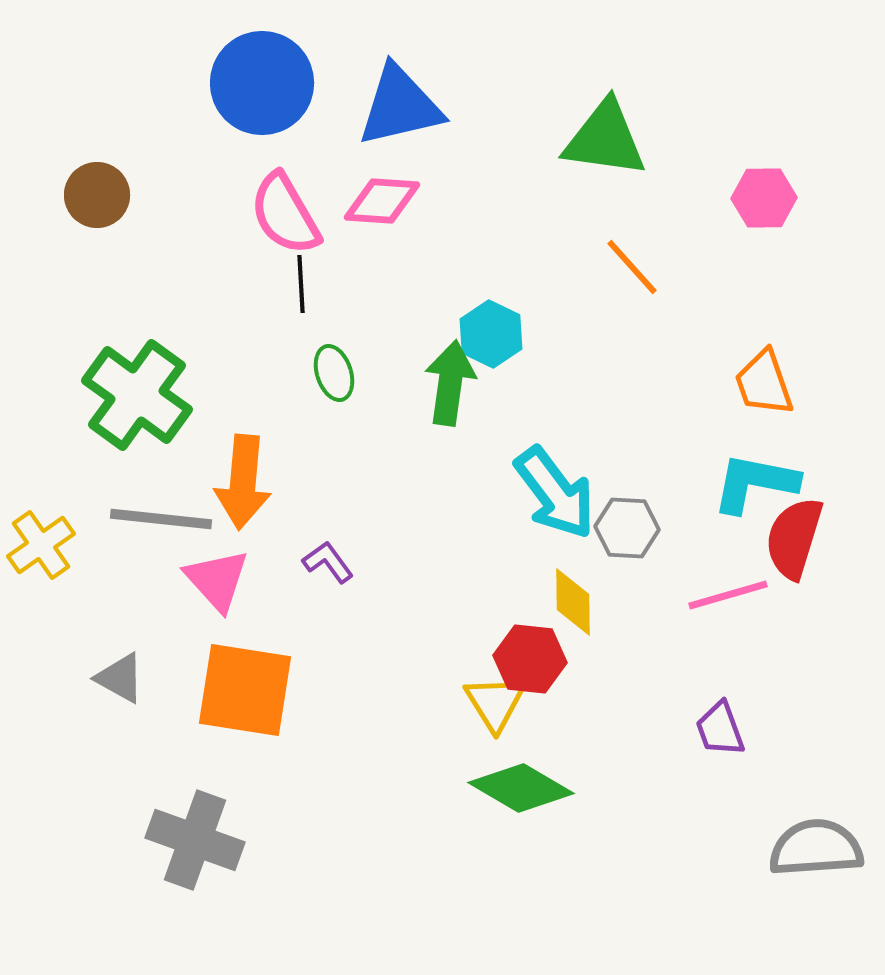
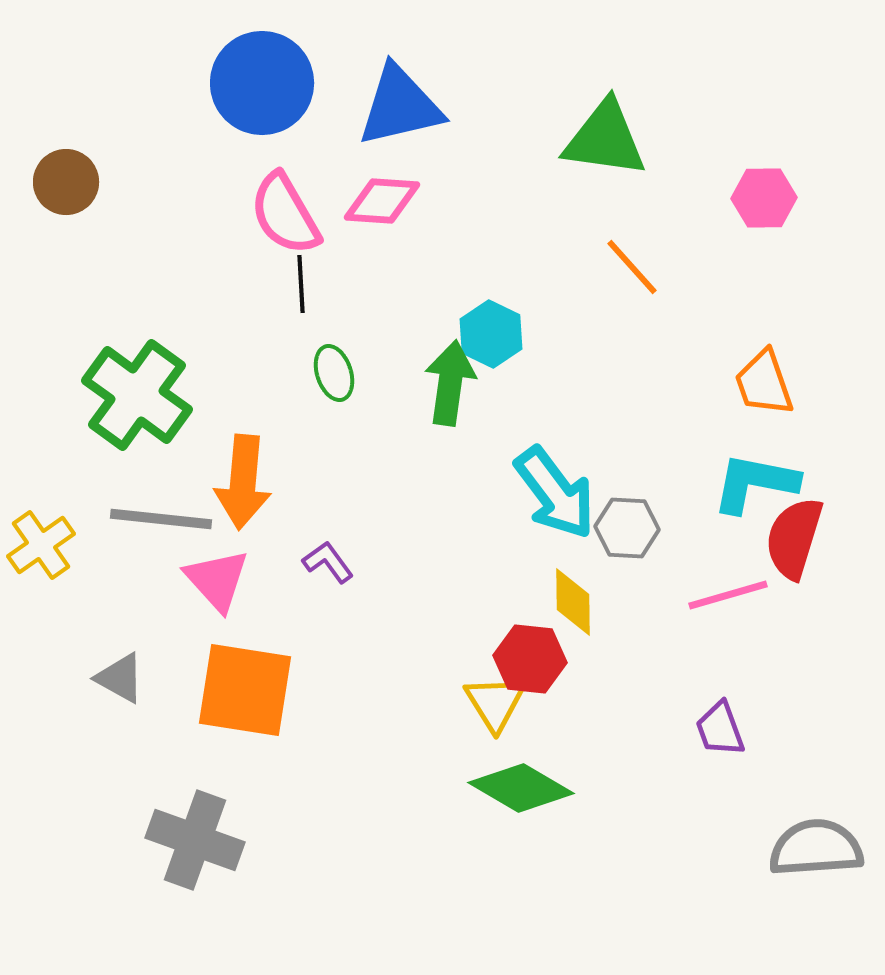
brown circle: moved 31 px left, 13 px up
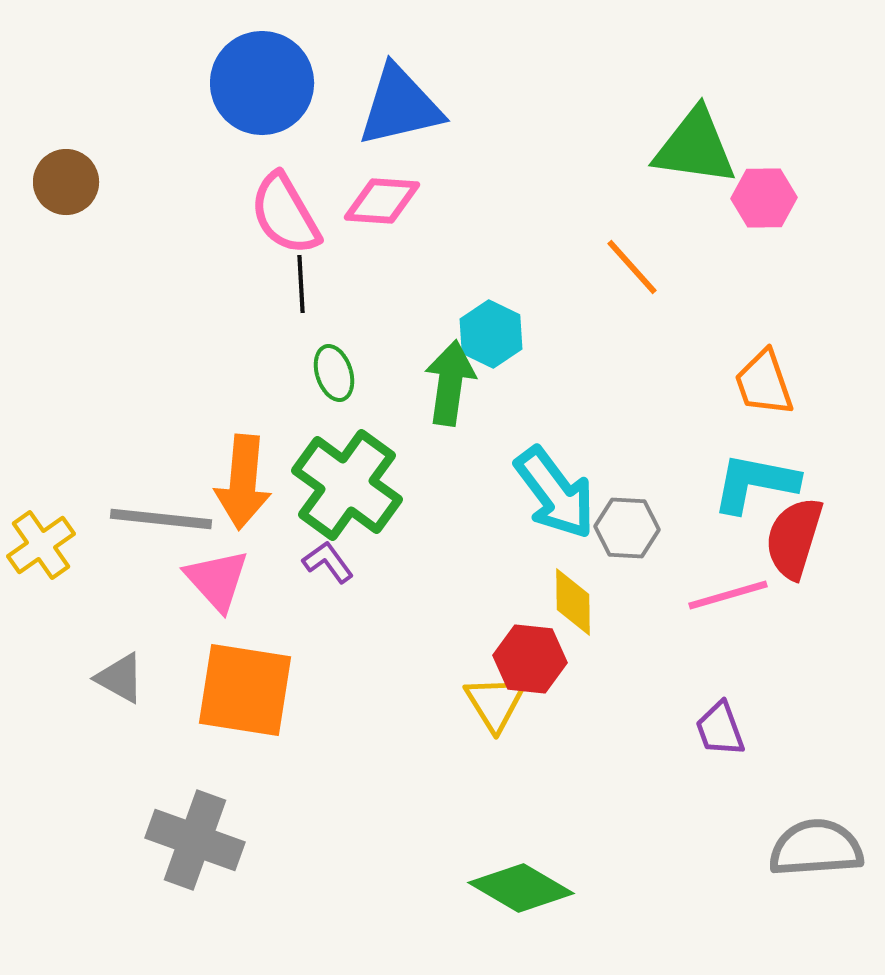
green triangle: moved 90 px right, 8 px down
green cross: moved 210 px right, 90 px down
green diamond: moved 100 px down
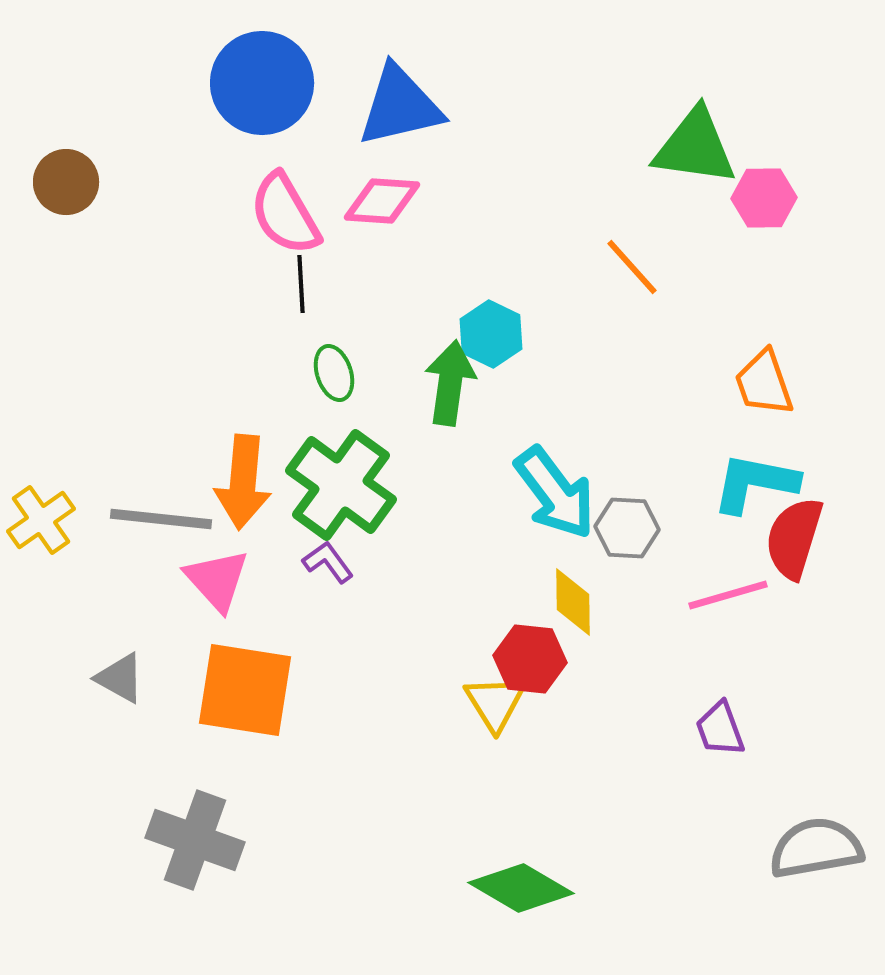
green cross: moved 6 px left
yellow cross: moved 25 px up
gray semicircle: rotated 6 degrees counterclockwise
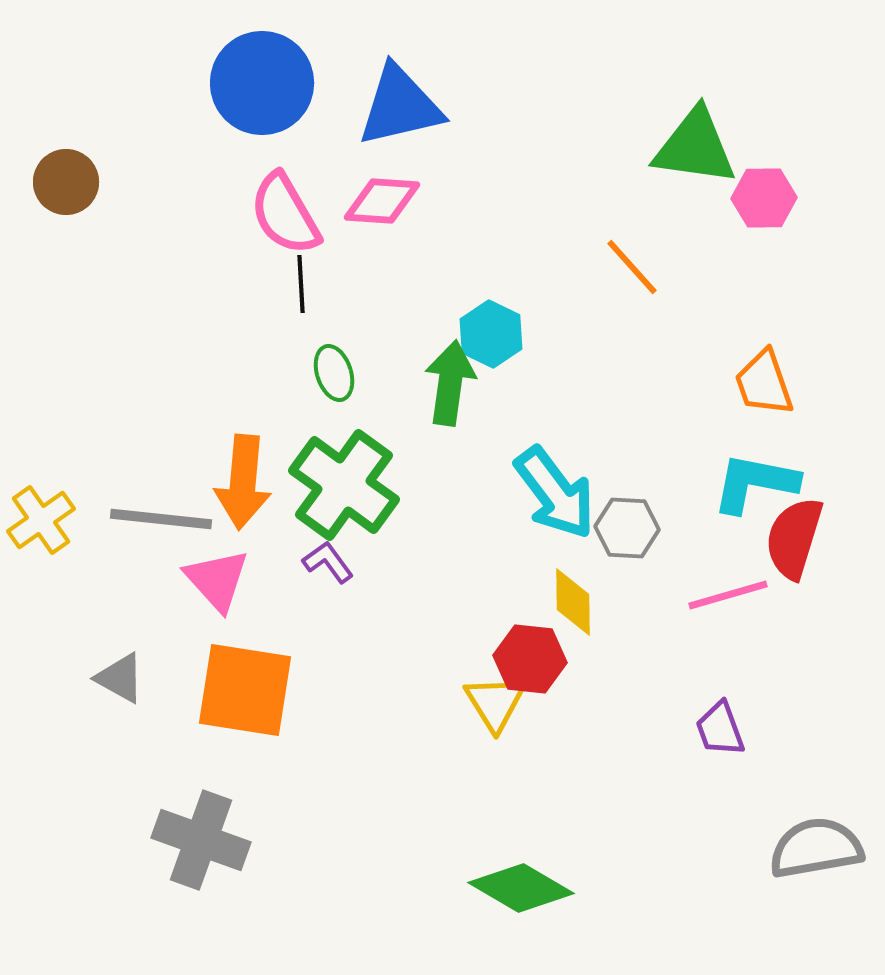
green cross: moved 3 px right
gray cross: moved 6 px right
